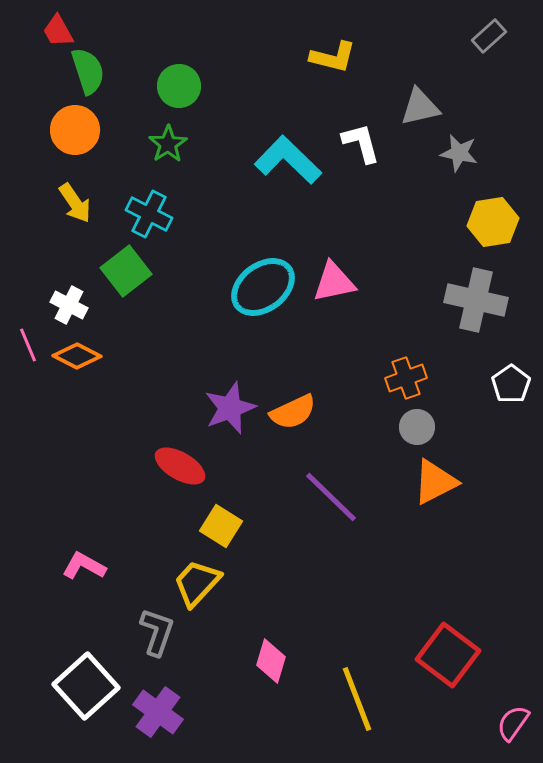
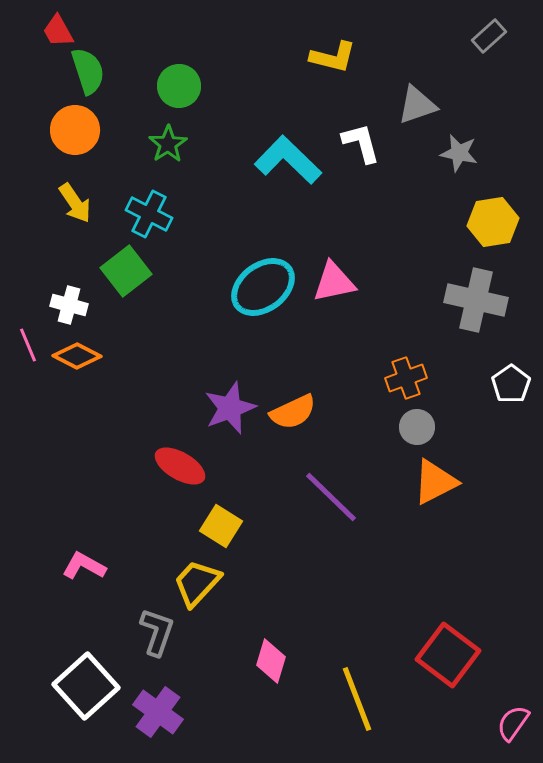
gray triangle: moved 3 px left, 2 px up; rotated 6 degrees counterclockwise
white cross: rotated 12 degrees counterclockwise
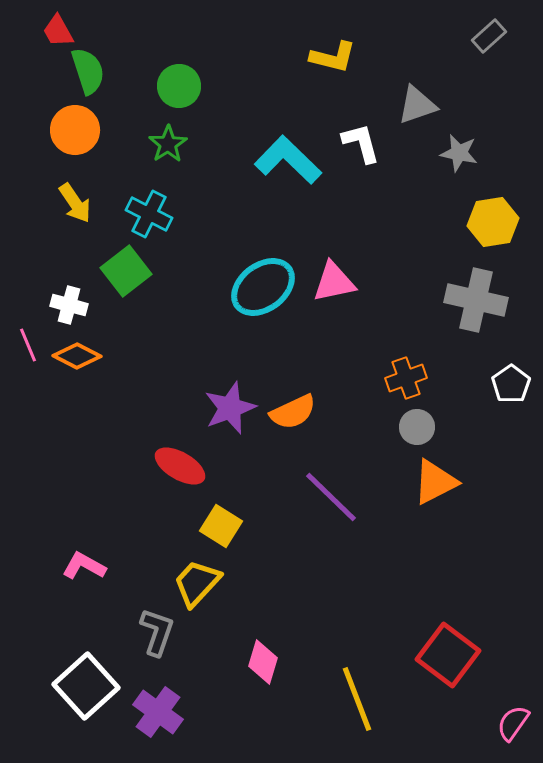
pink diamond: moved 8 px left, 1 px down
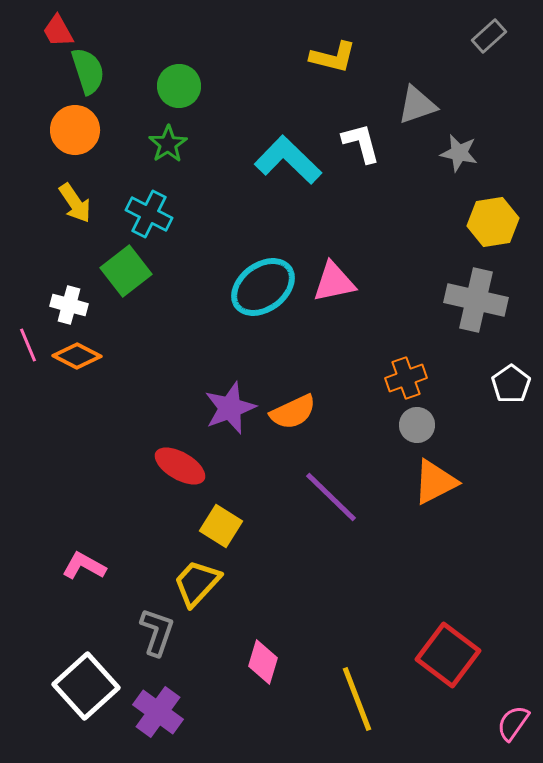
gray circle: moved 2 px up
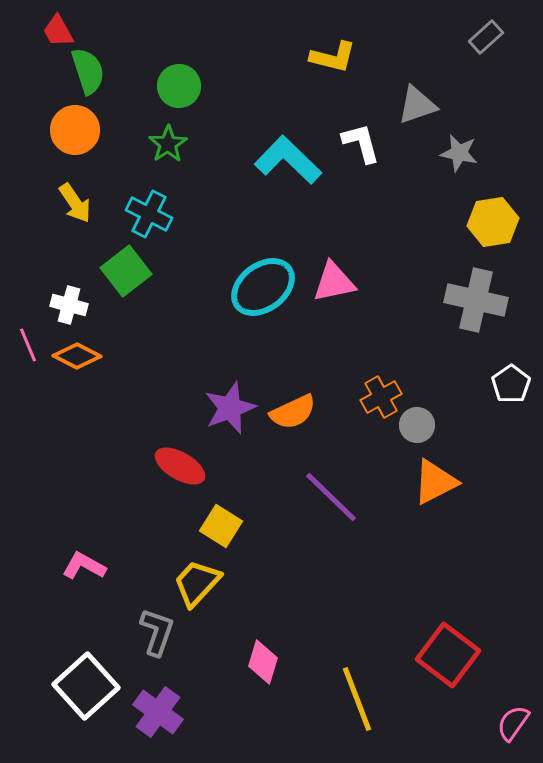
gray rectangle: moved 3 px left, 1 px down
orange cross: moved 25 px left, 19 px down; rotated 9 degrees counterclockwise
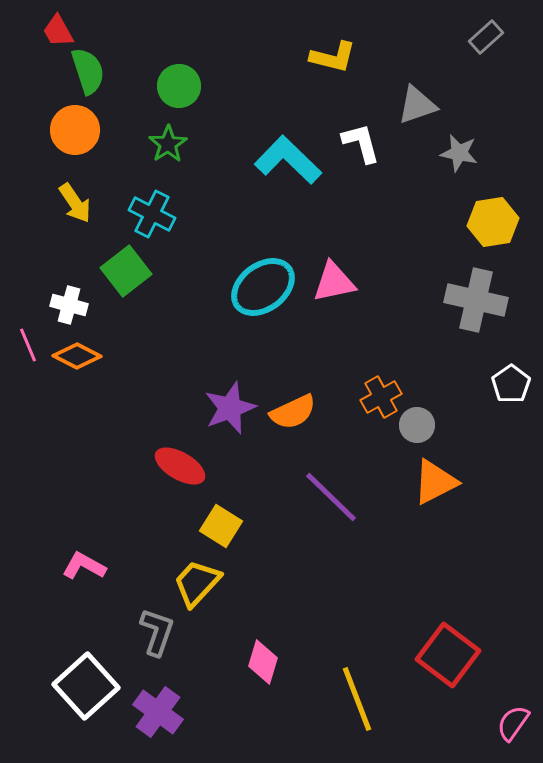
cyan cross: moved 3 px right
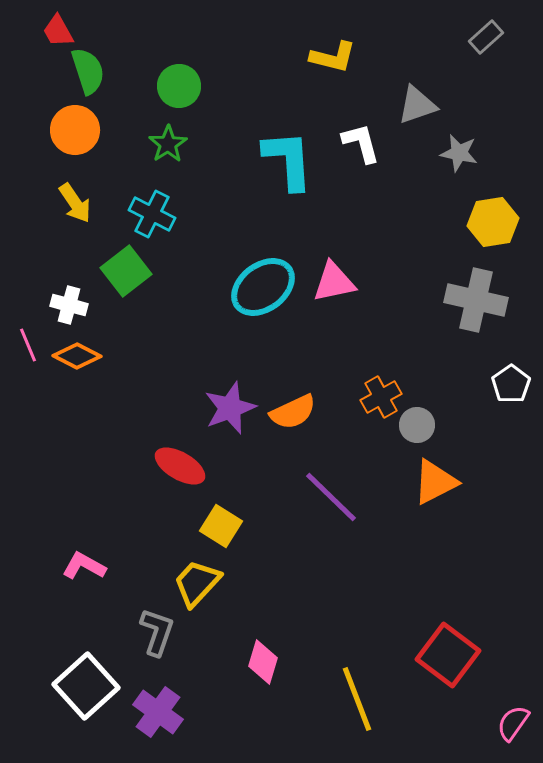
cyan L-shape: rotated 42 degrees clockwise
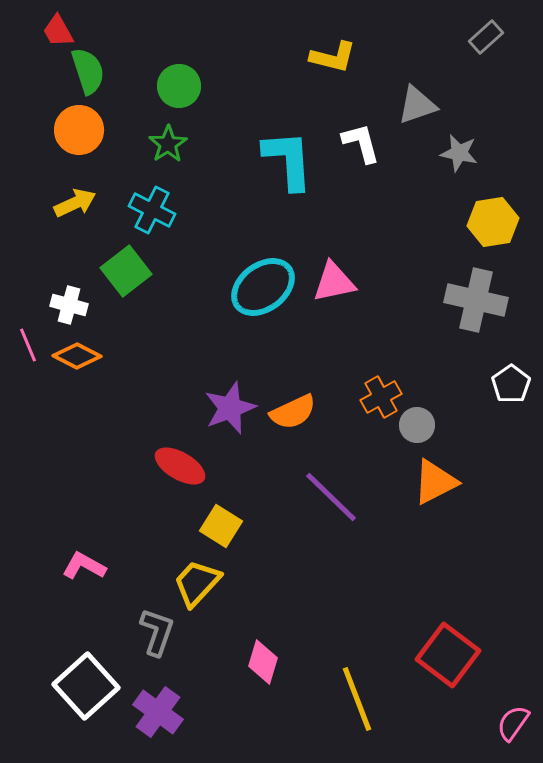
orange circle: moved 4 px right
yellow arrow: rotated 81 degrees counterclockwise
cyan cross: moved 4 px up
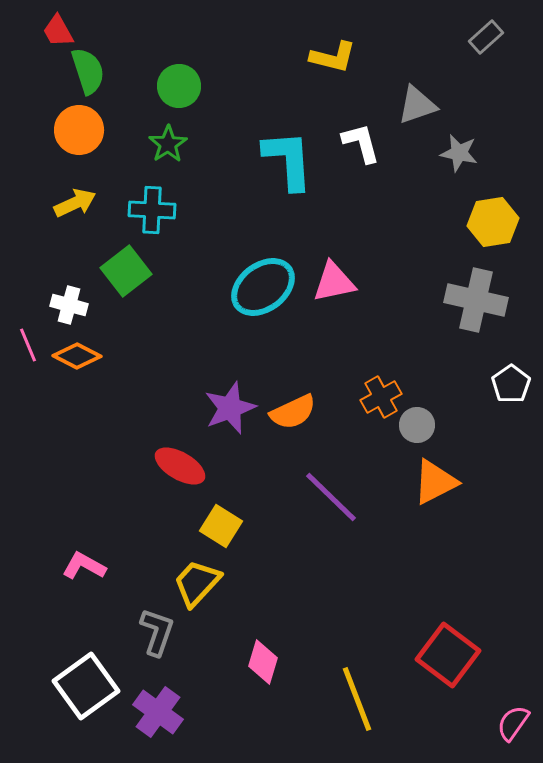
cyan cross: rotated 24 degrees counterclockwise
white square: rotated 6 degrees clockwise
